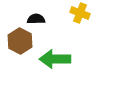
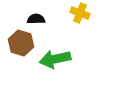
brown hexagon: moved 1 px right, 2 px down; rotated 10 degrees counterclockwise
green arrow: rotated 12 degrees counterclockwise
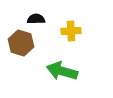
yellow cross: moved 9 px left, 18 px down; rotated 24 degrees counterclockwise
green arrow: moved 7 px right, 12 px down; rotated 28 degrees clockwise
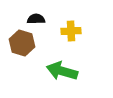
brown hexagon: moved 1 px right
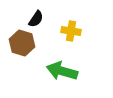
black semicircle: rotated 126 degrees clockwise
yellow cross: rotated 12 degrees clockwise
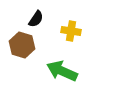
brown hexagon: moved 2 px down
green arrow: rotated 8 degrees clockwise
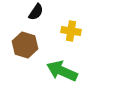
black semicircle: moved 7 px up
brown hexagon: moved 3 px right
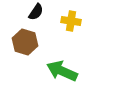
yellow cross: moved 10 px up
brown hexagon: moved 3 px up
